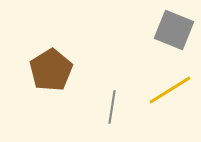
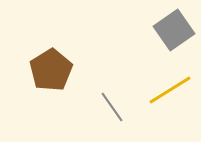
gray square: rotated 33 degrees clockwise
gray line: rotated 44 degrees counterclockwise
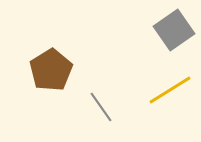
gray line: moved 11 px left
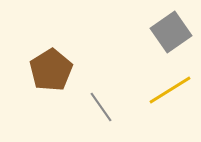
gray square: moved 3 px left, 2 px down
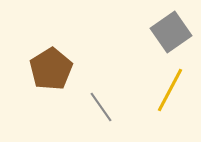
brown pentagon: moved 1 px up
yellow line: rotated 30 degrees counterclockwise
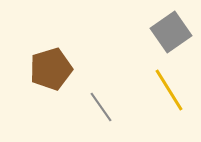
brown pentagon: rotated 15 degrees clockwise
yellow line: moved 1 px left; rotated 60 degrees counterclockwise
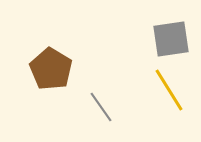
gray square: moved 7 px down; rotated 27 degrees clockwise
brown pentagon: rotated 24 degrees counterclockwise
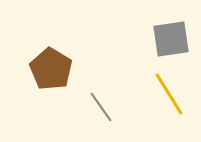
yellow line: moved 4 px down
